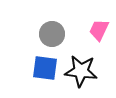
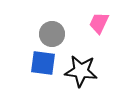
pink trapezoid: moved 7 px up
blue square: moved 2 px left, 5 px up
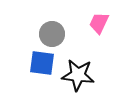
blue square: moved 1 px left
black star: moved 3 px left, 4 px down
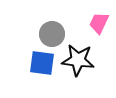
black star: moved 15 px up
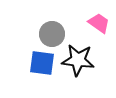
pink trapezoid: rotated 100 degrees clockwise
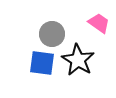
black star: rotated 24 degrees clockwise
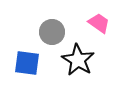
gray circle: moved 2 px up
blue square: moved 15 px left
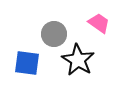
gray circle: moved 2 px right, 2 px down
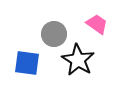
pink trapezoid: moved 2 px left, 1 px down
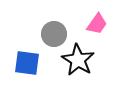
pink trapezoid: rotated 90 degrees clockwise
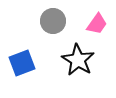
gray circle: moved 1 px left, 13 px up
blue square: moved 5 px left; rotated 28 degrees counterclockwise
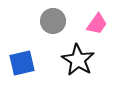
blue square: rotated 8 degrees clockwise
